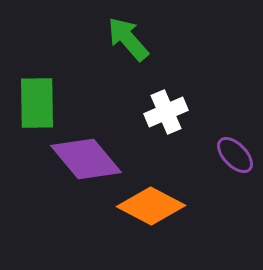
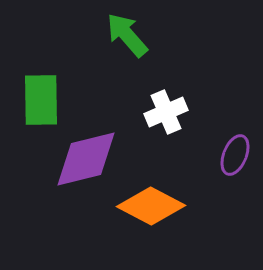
green arrow: moved 1 px left, 4 px up
green rectangle: moved 4 px right, 3 px up
purple ellipse: rotated 66 degrees clockwise
purple diamond: rotated 64 degrees counterclockwise
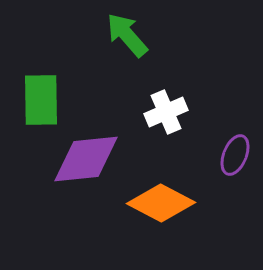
purple diamond: rotated 8 degrees clockwise
orange diamond: moved 10 px right, 3 px up
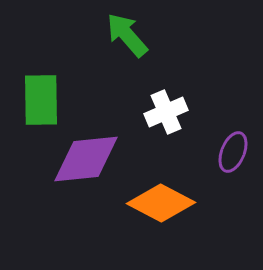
purple ellipse: moved 2 px left, 3 px up
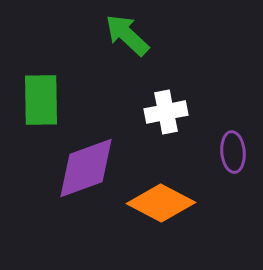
green arrow: rotated 6 degrees counterclockwise
white cross: rotated 12 degrees clockwise
purple ellipse: rotated 27 degrees counterclockwise
purple diamond: moved 9 px down; rotated 14 degrees counterclockwise
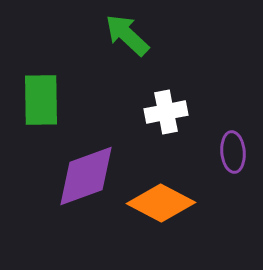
purple diamond: moved 8 px down
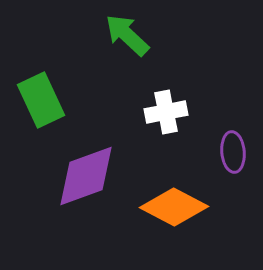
green rectangle: rotated 24 degrees counterclockwise
orange diamond: moved 13 px right, 4 px down
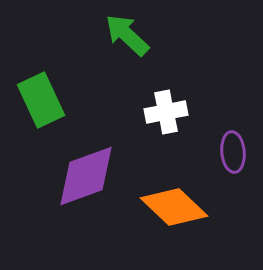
orange diamond: rotated 16 degrees clockwise
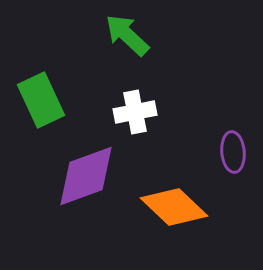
white cross: moved 31 px left
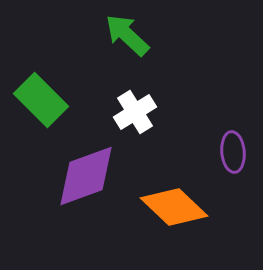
green rectangle: rotated 20 degrees counterclockwise
white cross: rotated 21 degrees counterclockwise
